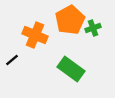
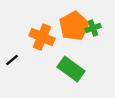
orange pentagon: moved 4 px right, 6 px down
orange cross: moved 7 px right, 2 px down
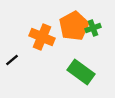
green rectangle: moved 10 px right, 3 px down
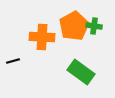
green cross: moved 1 px right, 2 px up; rotated 28 degrees clockwise
orange cross: rotated 20 degrees counterclockwise
black line: moved 1 px right, 1 px down; rotated 24 degrees clockwise
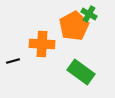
green cross: moved 5 px left, 12 px up; rotated 21 degrees clockwise
orange cross: moved 7 px down
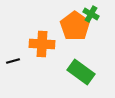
green cross: moved 2 px right
orange pentagon: moved 1 px right; rotated 8 degrees counterclockwise
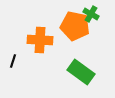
orange pentagon: rotated 24 degrees counterclockwise
orange cross: moved 2 px left, 4 px up
black line: rotated 56 degrees counterclockwise
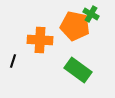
green rectangle: moved 3 px left, 2 px up
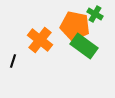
green cross: moved 4 px right
orange cross: rotated 35 degrees clockwise
green rectangle: moved 6 px right, 24 px up
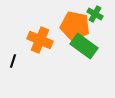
orange cross: rotated 15 degrees counterclockwise
